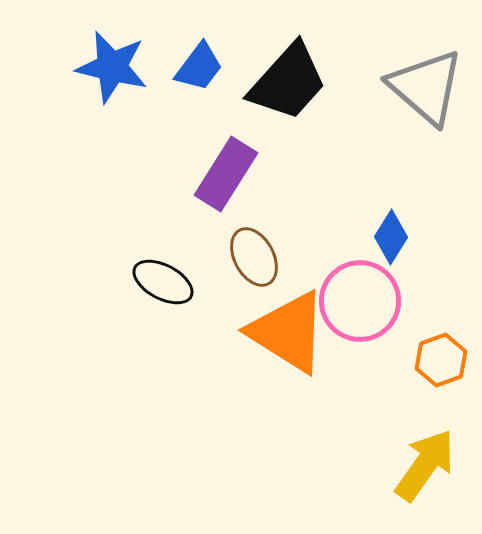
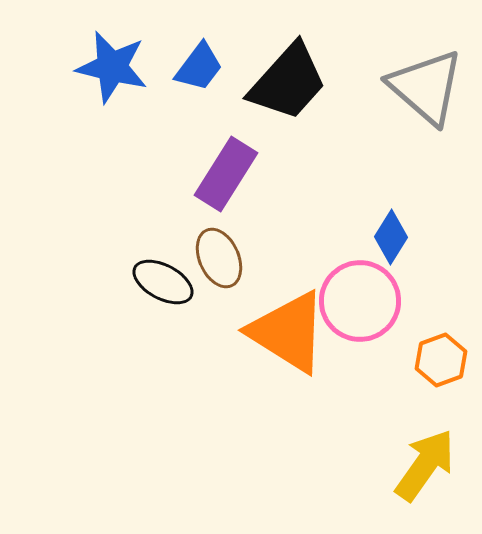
brown ellipse: moved 35 px left, 1 px down; rotated 4 degrees clockwise
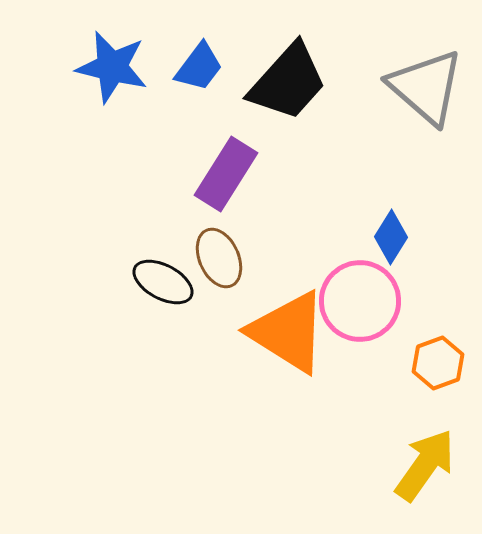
orange hexagon: moved 3 px left, 3 px down
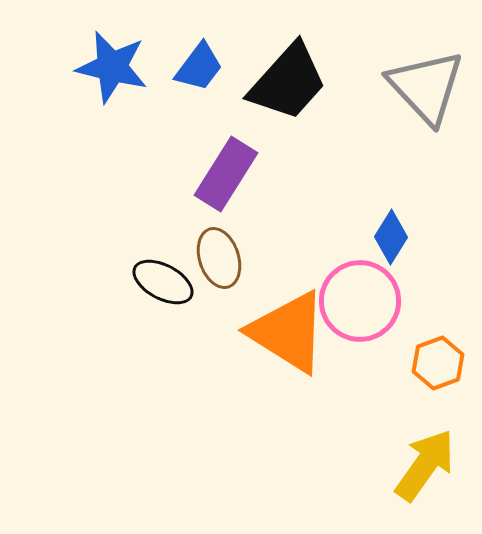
gray triangle: rotated 6 degrees clockwise
brown ellipse: rotated 6 degrees clockwise
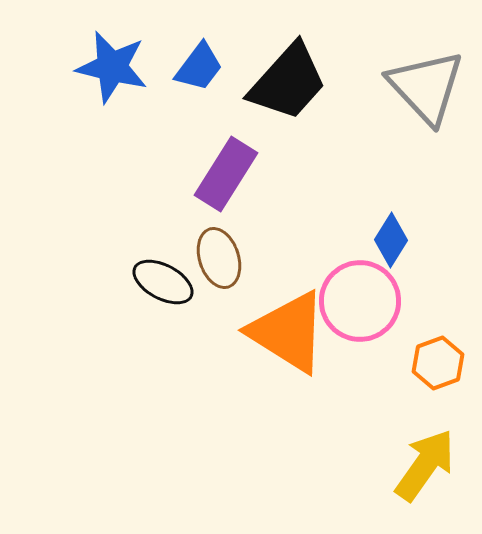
blue diamond: moved 3 px down
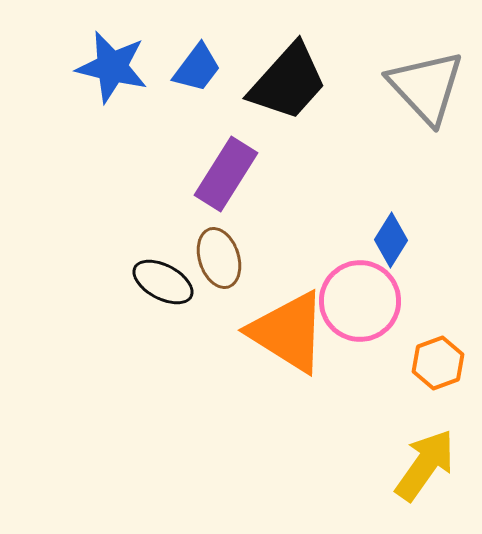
blue trapezoid: moved 2 px left, 1 px down
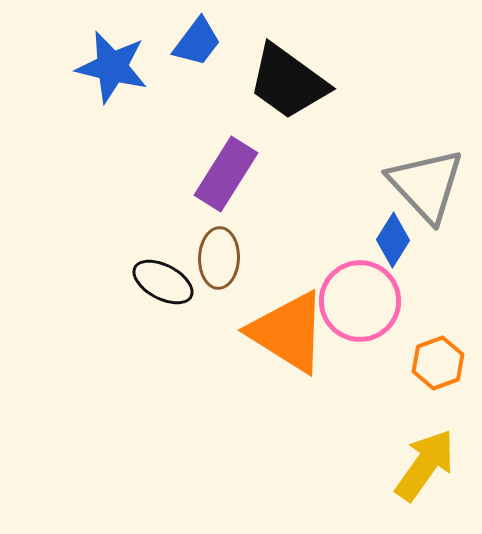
blue trapezoid: moved 26 px up
black trapezoid: rotated 84 degrees clockwise
gray triangle: moved 98 px down
blue diamond: moved 2 px right
brown ellipse: rotated 20 degrees clockwise
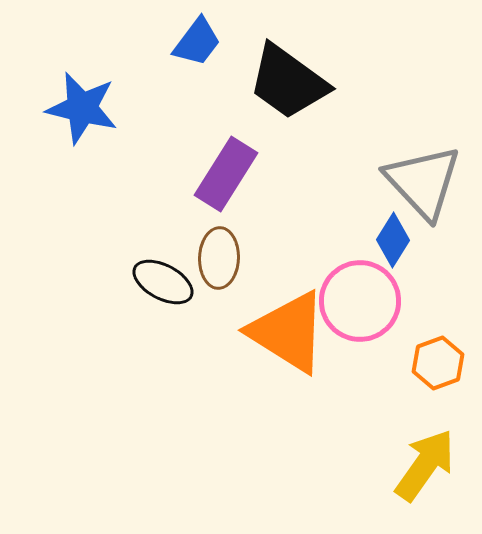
blue star: moved 30 px left, 41 px down
gray triangle: moved 3 px left, 3 px up
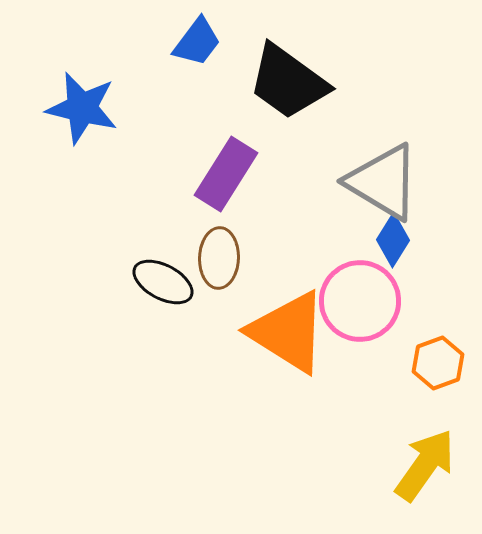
gray triangle: moved 40 px left; rotated 16 degrees counterclockwise
